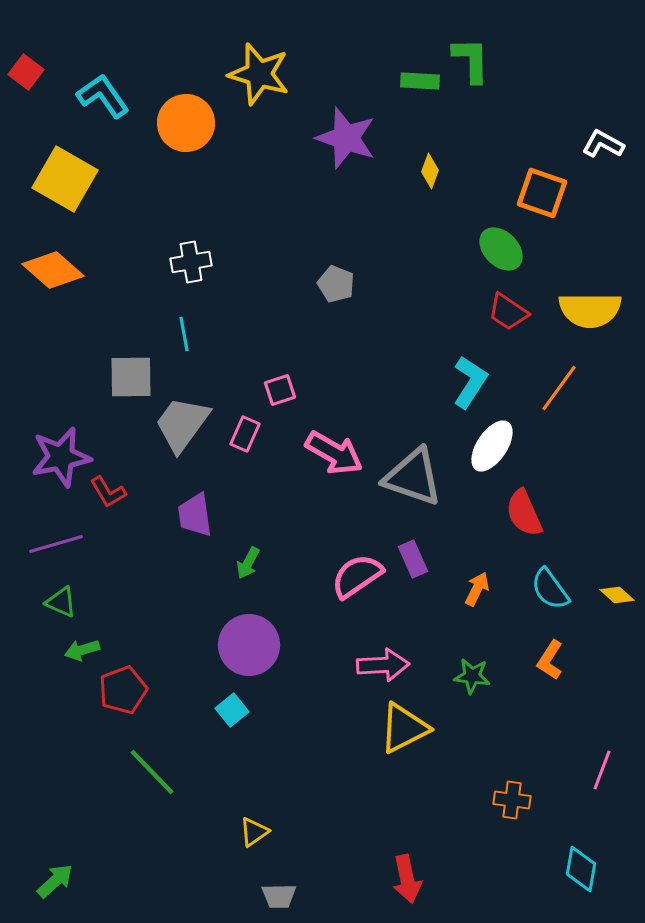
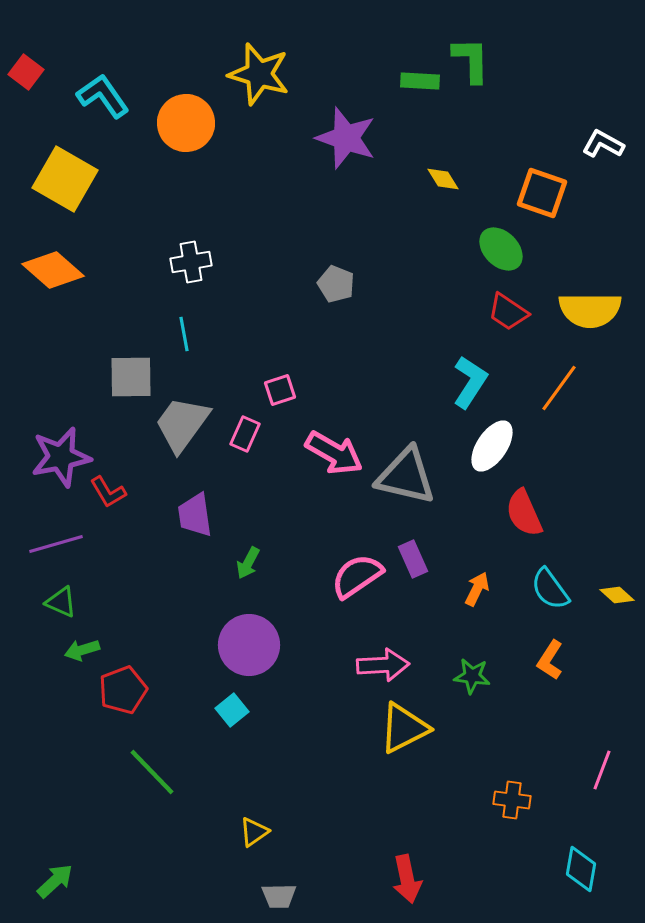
yellow diamond at (430, 171): moved 13 px right, 8 px down; rotated 52 degrees counterclockwise
gray triangle at (413, 477): moved 7 px left, 1 px up; rotated 6 degrees counterclockwise
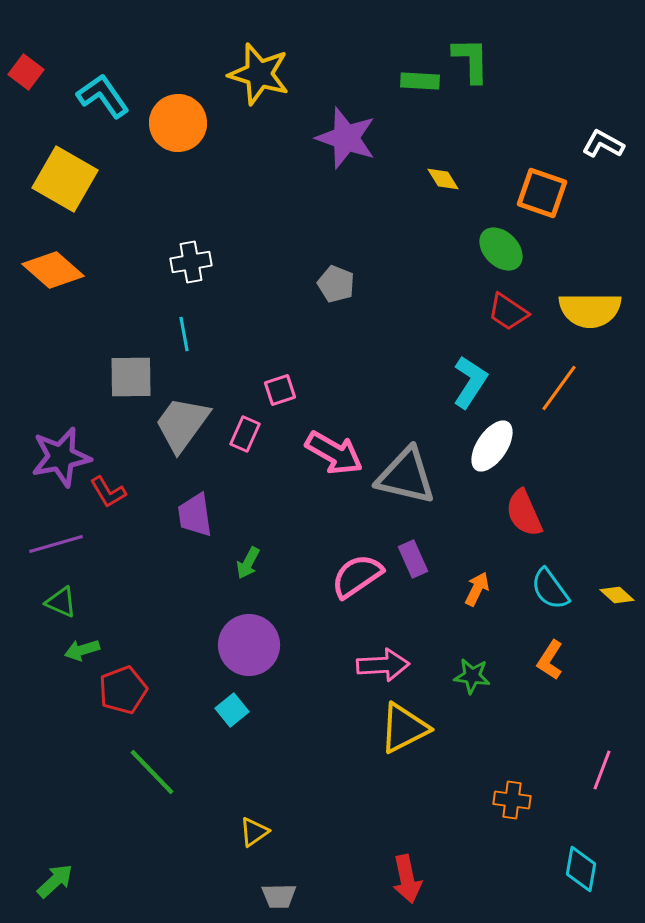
orange circle at (186, 123): moved 8 px left
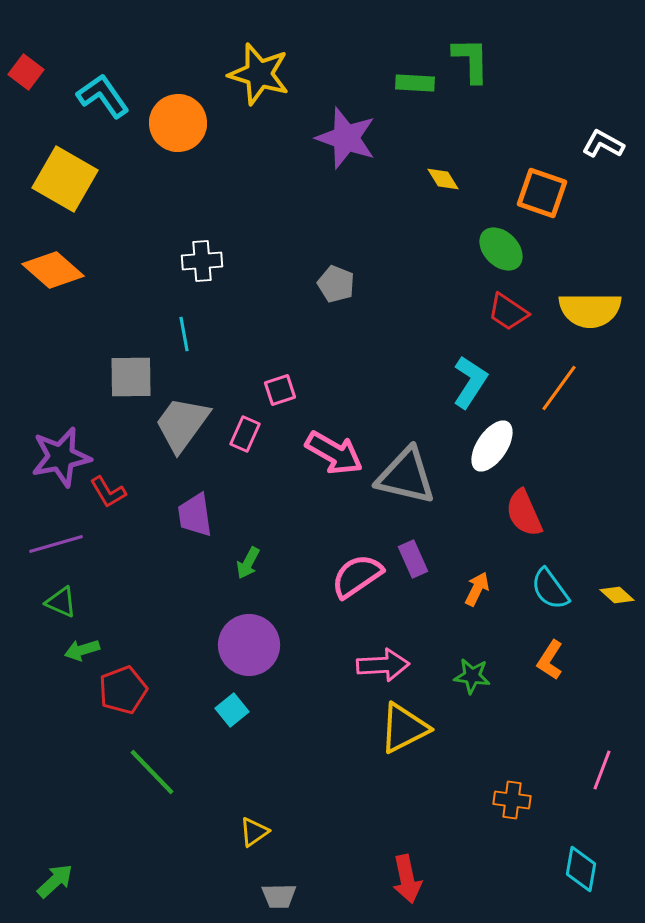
green rectangle at (420, 81): moved 5 px left, 2 px down
white cross at (191, 262): moved 11 px right, 1 px up; rotated 6 degrees clockwise
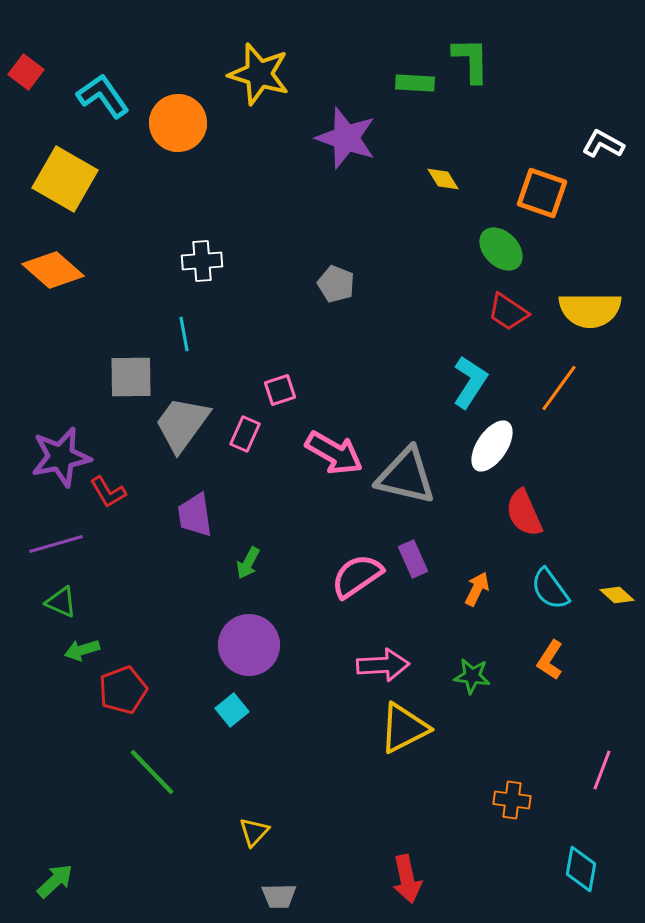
yellow triangle at (254, 832): rotated 12 degrees counterclockwise
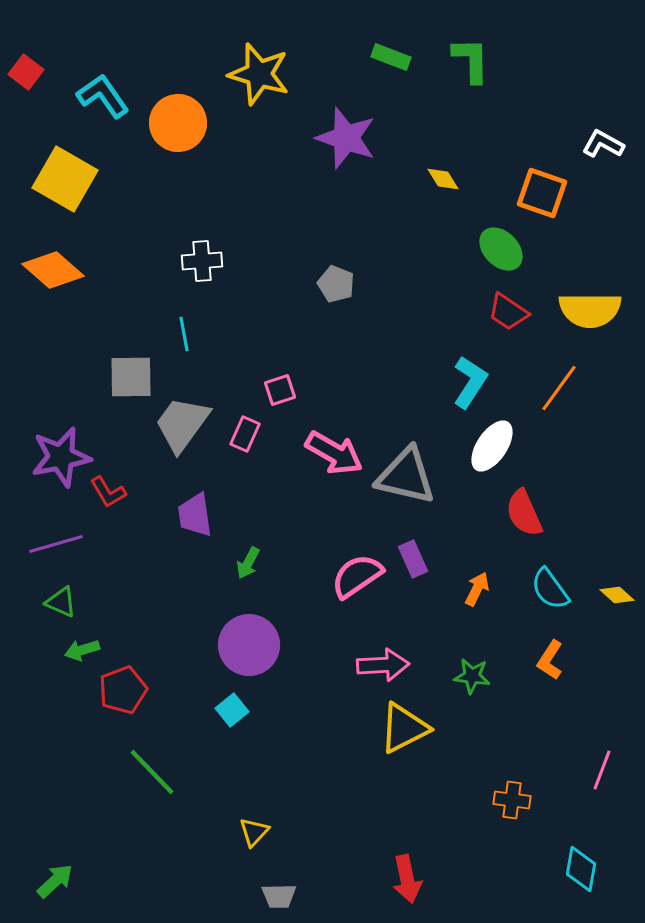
green rectangle at (415, 83): moved 24 px left, 26 px up; rotated 18 degrees clockwise
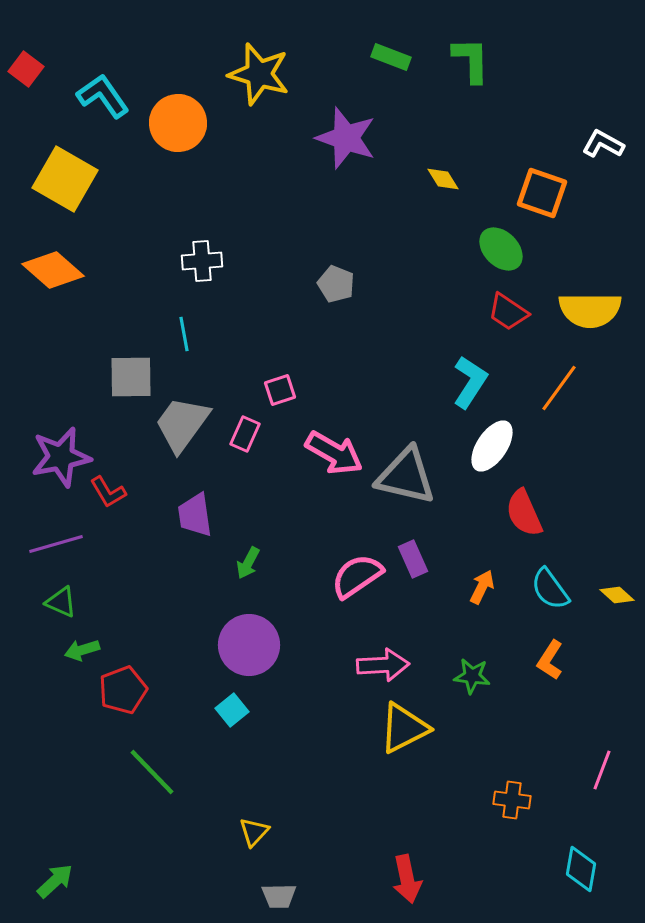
red square at (26, 72): moved 3 px up
orange arrow at (477, 589): moved 5 px right, 2 px up
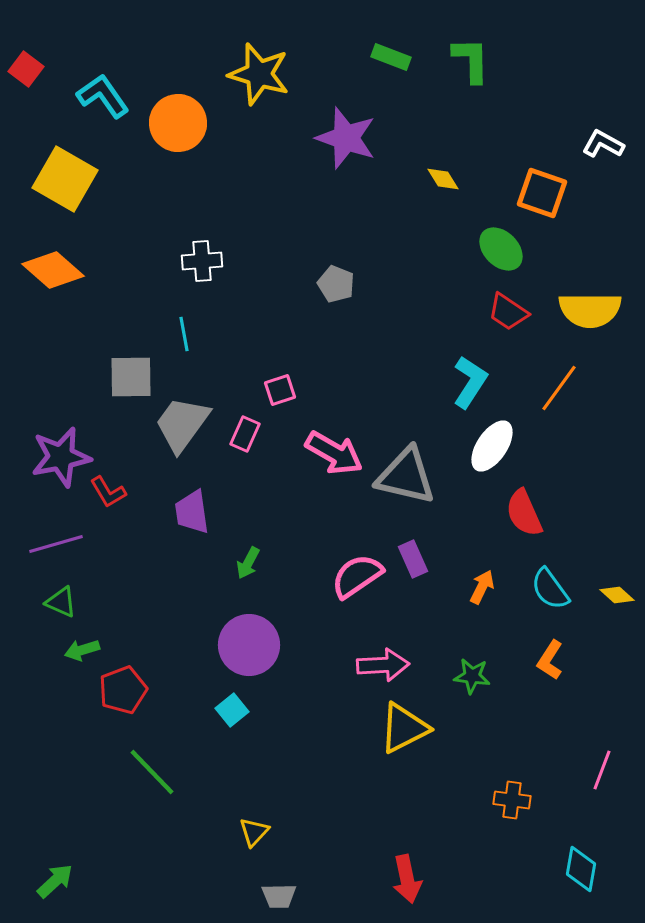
purple trapezoid at (195, 515): moved 3 px left, 3 px up
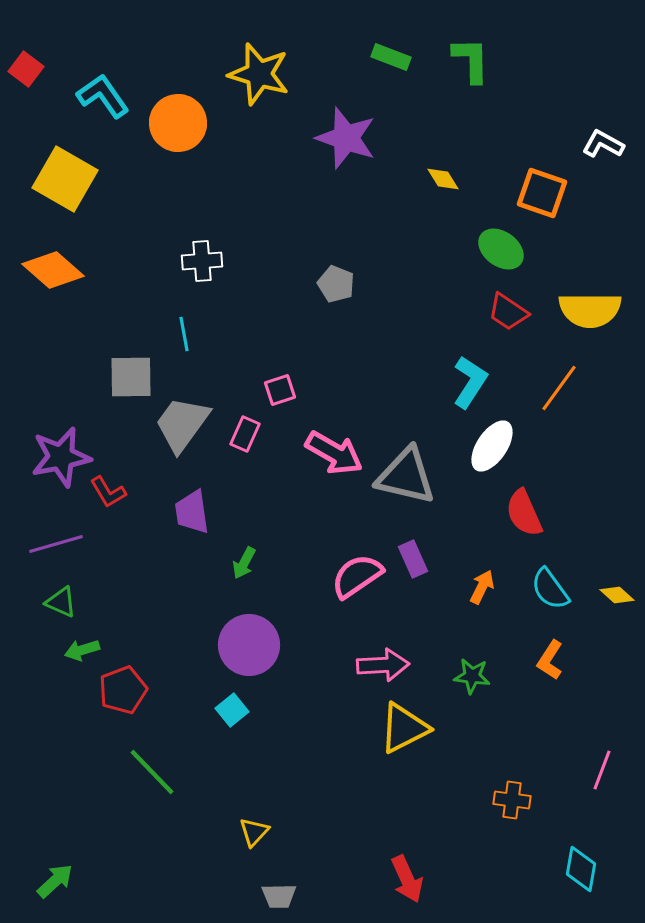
green ellipse at (501, 249): rotated 9 degrees counterclockwise
green arrow at (248, 563): moved 4 px left
red arrow at (407, 879): rotated 12 degrees counterclockwise
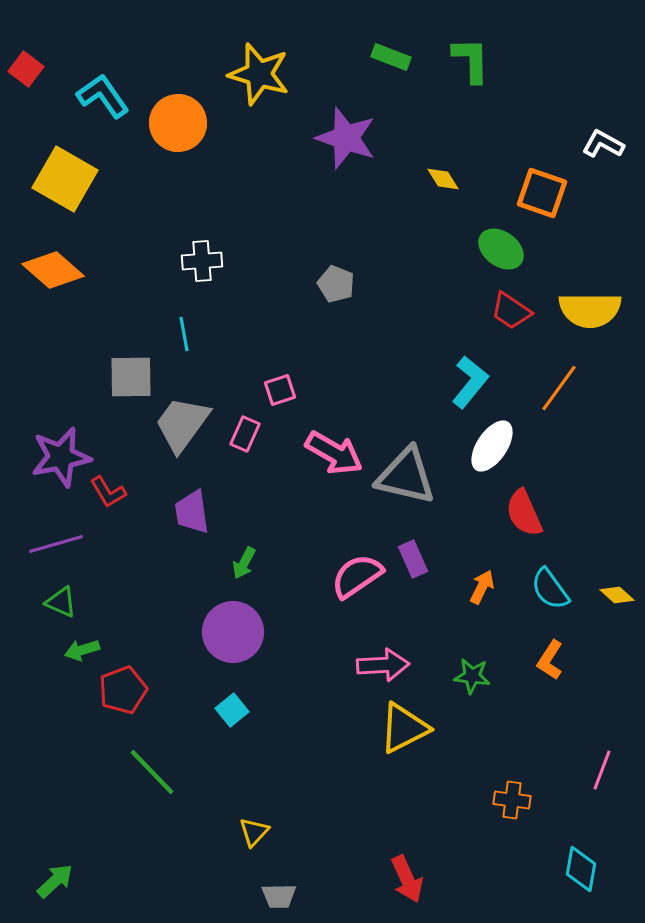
red trapezoid at (508, 312): moved 3 px right, 1 px up
cyan L-shape at (470, 382): rotated 6 degrees clockwise
purple circle at (249, 645): moved 16 px left, 13 px up
